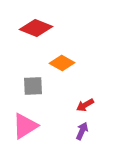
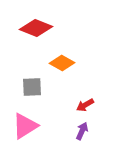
gray square: moved 1 px left, 1 px down
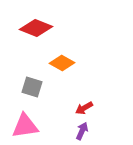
gray square: rotated 20 degrees clockwise
red arrow: moved 1 px left, 3 px down
pink triangle: rotated 24 degrees clockwise
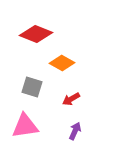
red diamond: moved 6 px down
red arrow: moved 13 px left, 9 px up
purple arrow: moved 7 px left
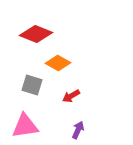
orange diamond: moved 4 px left
gray square: moved 2 px up
red arrow: moved 3 px up
purple arrow: moved 3 px right, 1 px up
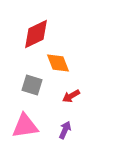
red diamond: rotated 48 degrees counterclockwise
orange diamond: rotated 40 degrees clockwise
purple arrow: moved 13 px left
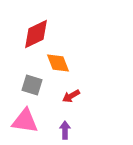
pink triangle: moved 5 px up; rotated 16 degrees clockwise
purple arrow: rotated 24 degrees counterclockwise
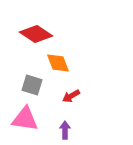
red diamond: rotated 60 degrees clockwise
pink triangle: moved 2 px up
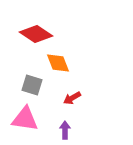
red arrow: moved 1 px right, 2 px down
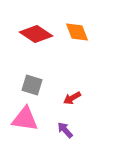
orange diamond: moved 19 px right, 31 px up
purple arrow: rotated 42 degrees counterclockwise
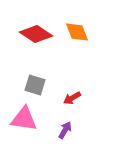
gray square: moved 3 px right
pink triangle: moved 1 px left
purple arrow: rotated 72 degrees clockwise
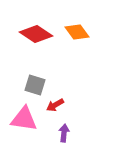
orange diamond: rotated 15 degrees counterclockwise
red arrow: moved 17 px left, 7 px down
purple arrow: moved 1 px left, 3 px down; rotated 24 degrees counterclockwise
